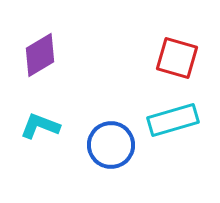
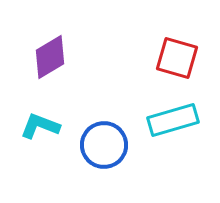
purple diamond: moved 10 px right, 2 px down
blue circle: moved 7 px left
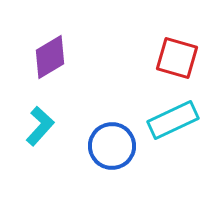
cyan rectangle: rotated 9 degrees counterclockwise
cyan L-shape: rotated 111 degrees clockwise
blue circle: moved 8 px right, 1 px down
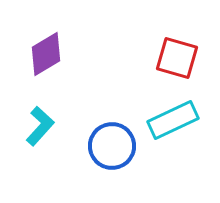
purple diamond: moved 4 px left, 3 px up
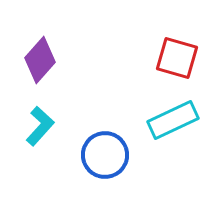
purple diamond: moved 6 px left, 6 px down; rotated 18 degrees counterclockwise
blue circle: moved 7 px left, 9 px down
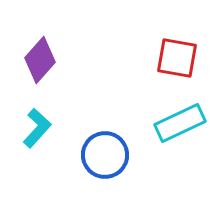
red square: rotated 6 degrees counterclockwise
cyan rectangle: moved 7 px right, 3 px down
cyan L-shape: moved 3 px left, 2 px down
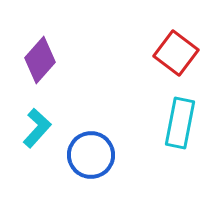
red square: moved 1 px left, 5 px up; rotated 27 degrees clockwise
cyan rectangle: rotated 54 degrees counterclockwise
blue circle: moved 14 px left
